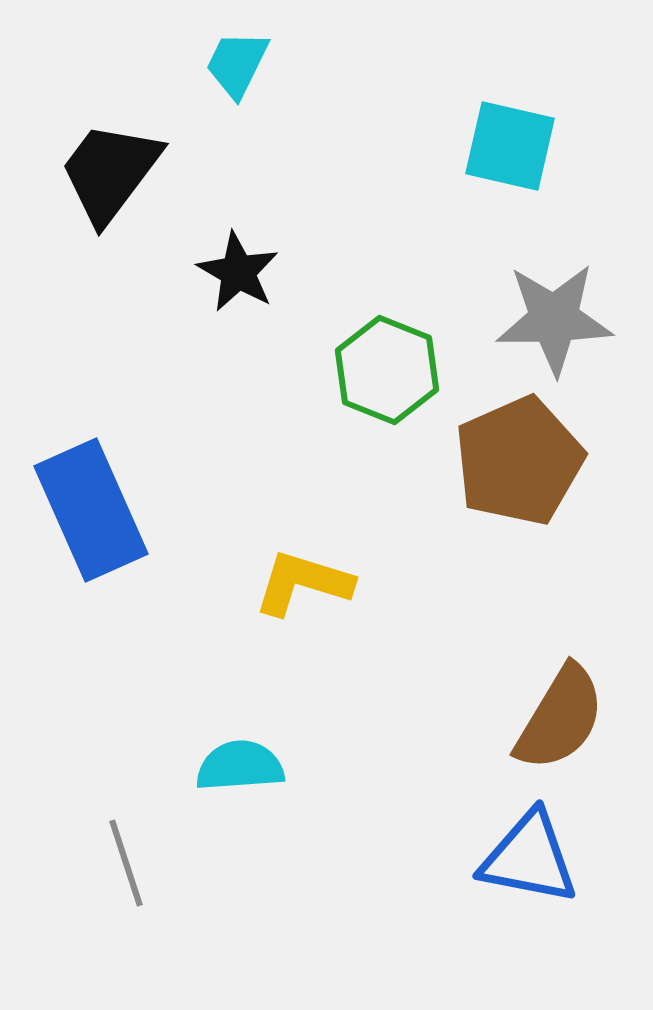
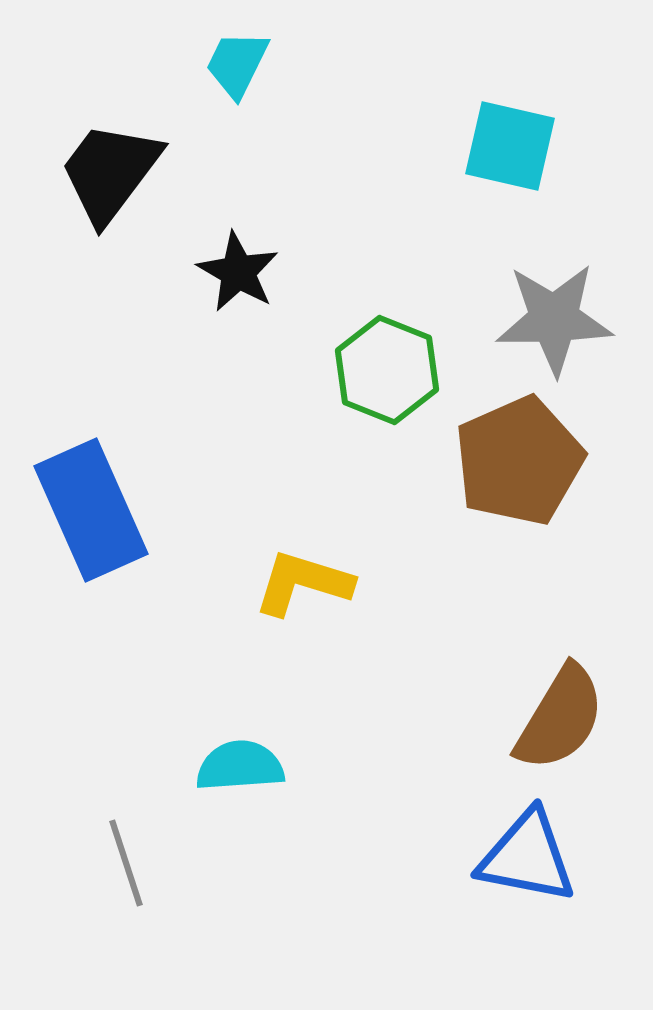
blue triangle: moved 2 px left, 1 px up
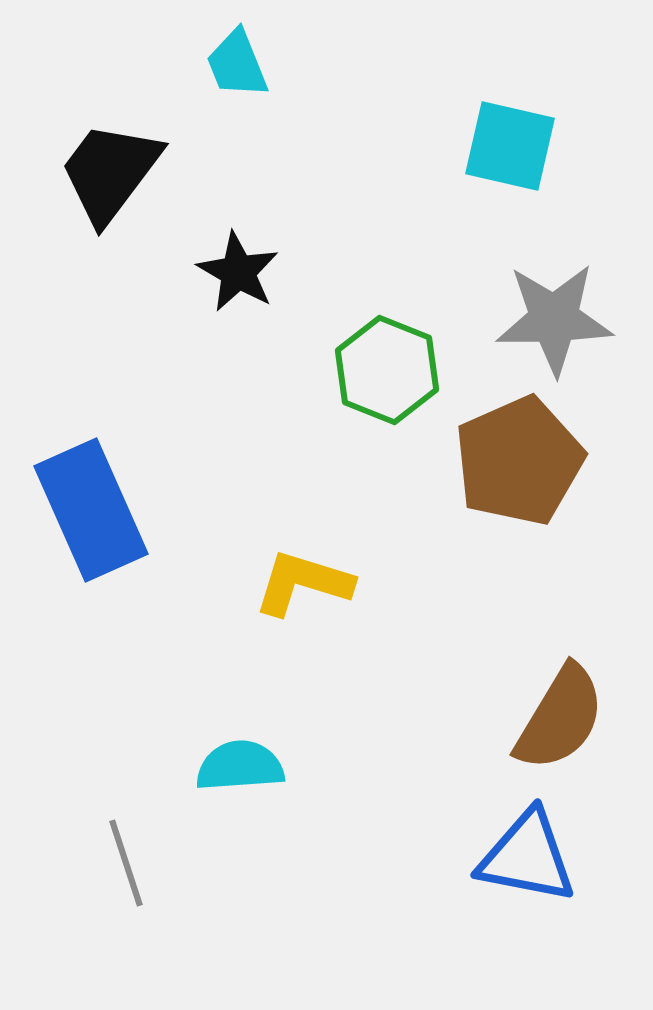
cyan trapezoid: rotated 48 degrees counterclockwise
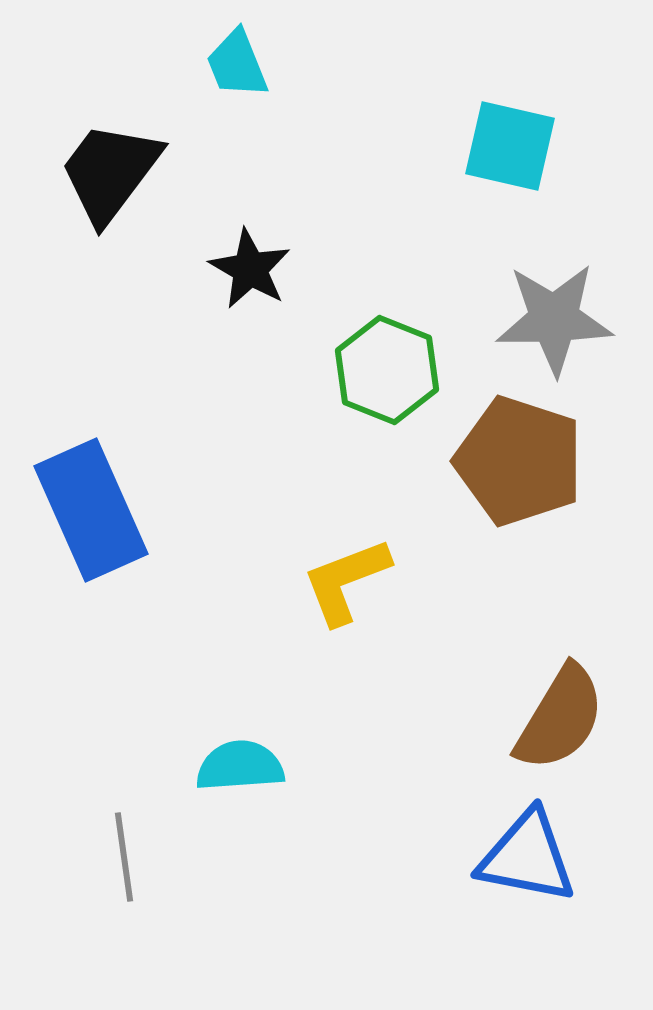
black star: moved 12 px right, 3 px up
brown pentagon: rotated 30 degrees counterclockwise
yellow L-shape: moved 43 px right, 2 px up; rotated 38 degrees counterclockwise
gray line: moved 2 px left, 6 px up; rotated 10 degrees clockwise
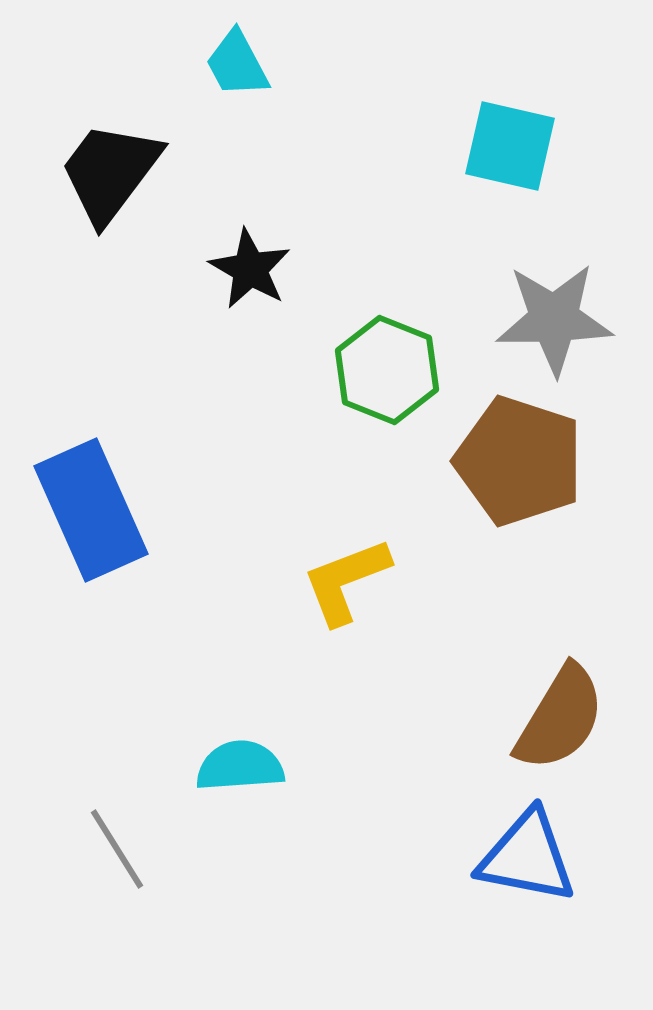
cyan trapezoid: rotated 6 degrees counterclockwise
gray line: moved 7 px left, 8 px up; rotated 24 degrees counterclockwise
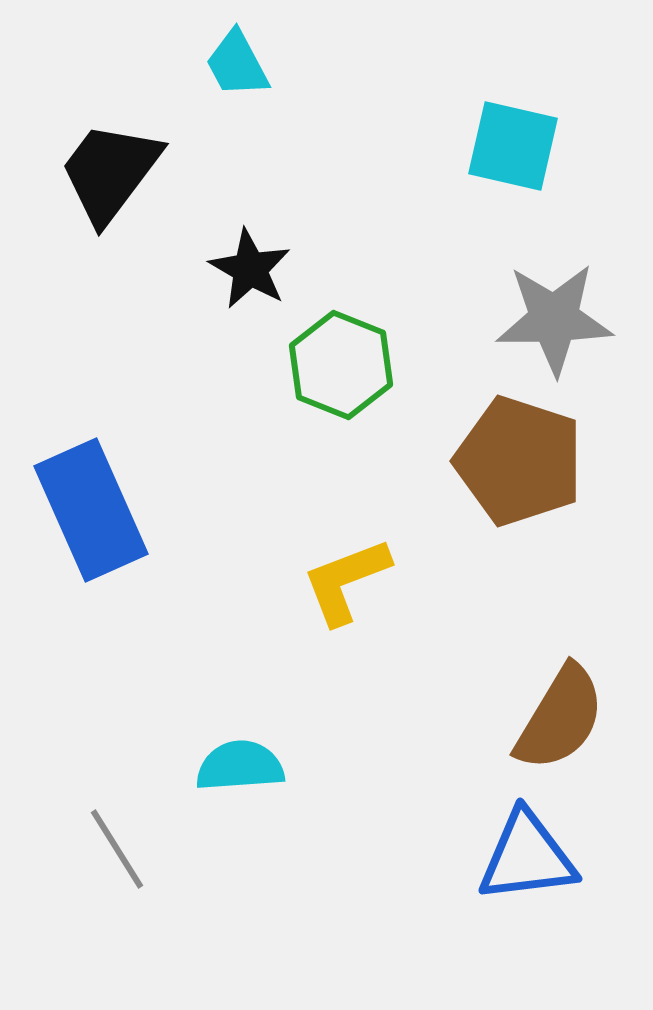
cyan square: moved 3 px right
green hexagon: moved 46 px left, 5 px up
blue triangle: rotated 18 degrees counterclockwise
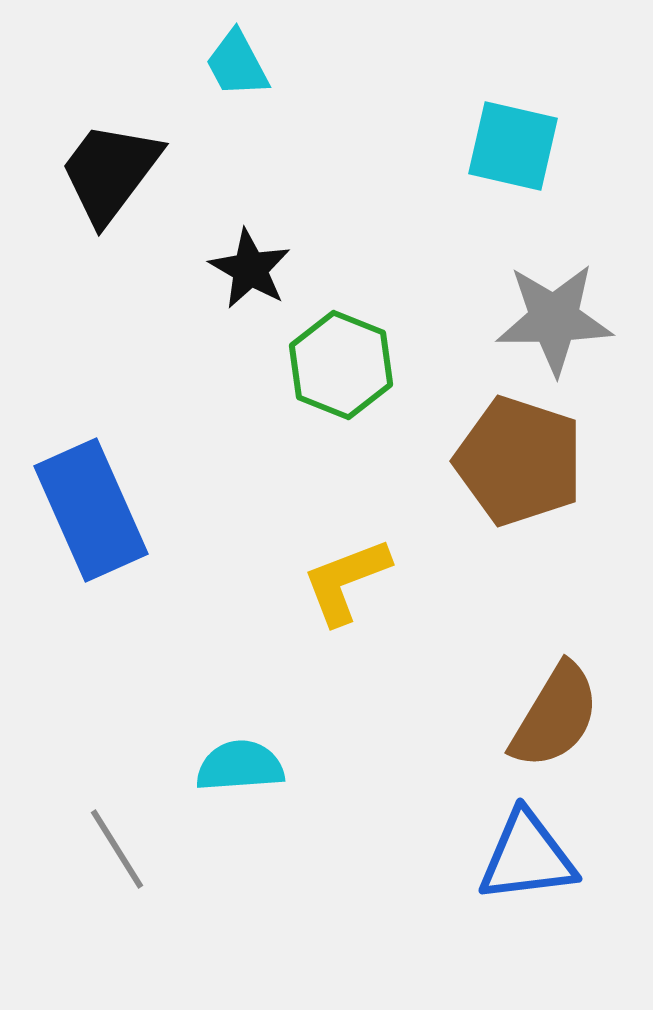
brown semicircle: moved 5 px left, 2 px up
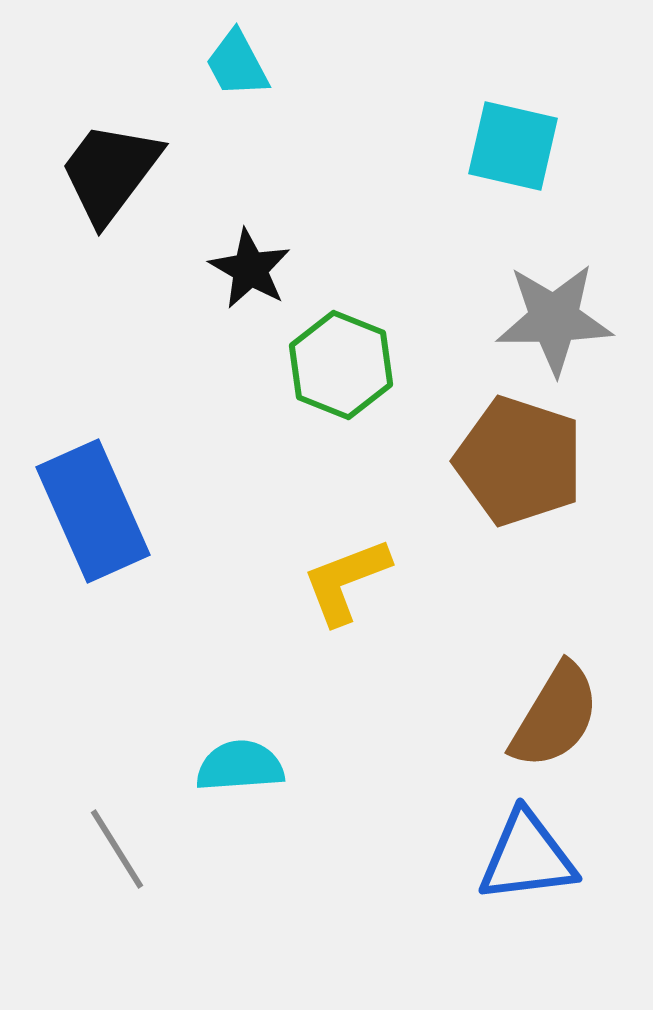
blue rectangle: moved 2 px right, 1 px down
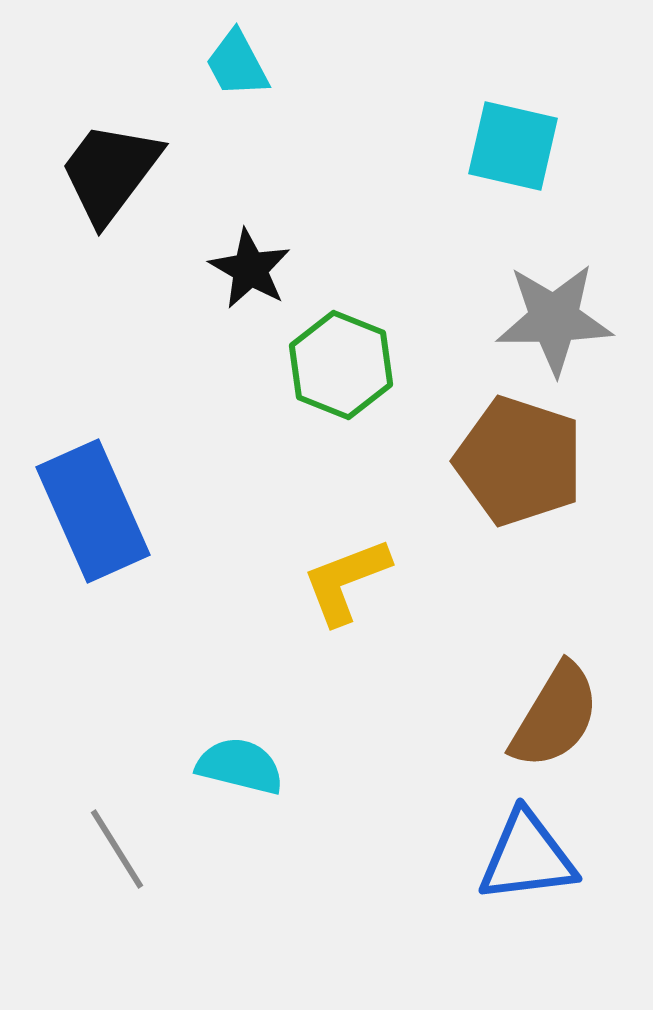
cyan semicircle: rotated 18 degrees clockwise
